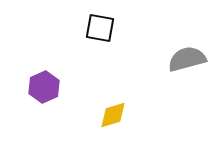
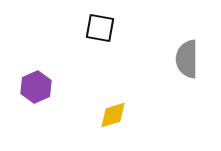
gray semicircle: rotated 75 degrees counterclockwise
purple hexagon: moved 8 px left
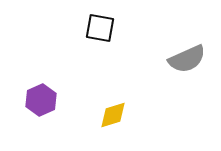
gray semicircle: rotated 114 degrees counterclockwise
purple hexagon: moved 5 px right, 13 px down
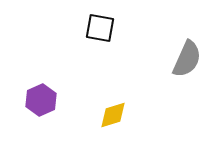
gray semicircle: rotated 42 degrees counterclockwise
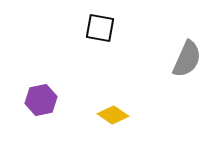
purple hexagon: rotated 12 degrees clockwise
yellow diamond: rotated 52 degrees clockwise
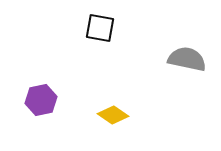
gray semicircle: rotated 102 degrees counterclockwise
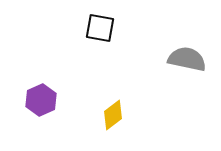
purple hexagon: rotated 12 degrees counterclockwise
yellow diamond: rotated 72 degrees counterclockwise
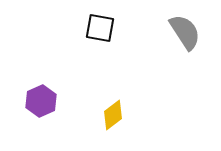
gray semicircle: moved 2 px left, 27 px up; rotated 45 degrees clockwise
purple hexagon: moved 1 px down
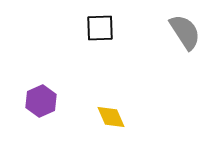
black square: rotated 12 degrees counterclockwise
yellow diamond: moved 2 px left, 2 px down; rotated 76 degrees counterclockwise
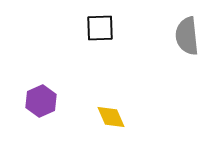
gray semicircle: moved 2 px right, 4 px down; rotated 153 degrees counterclockwise
